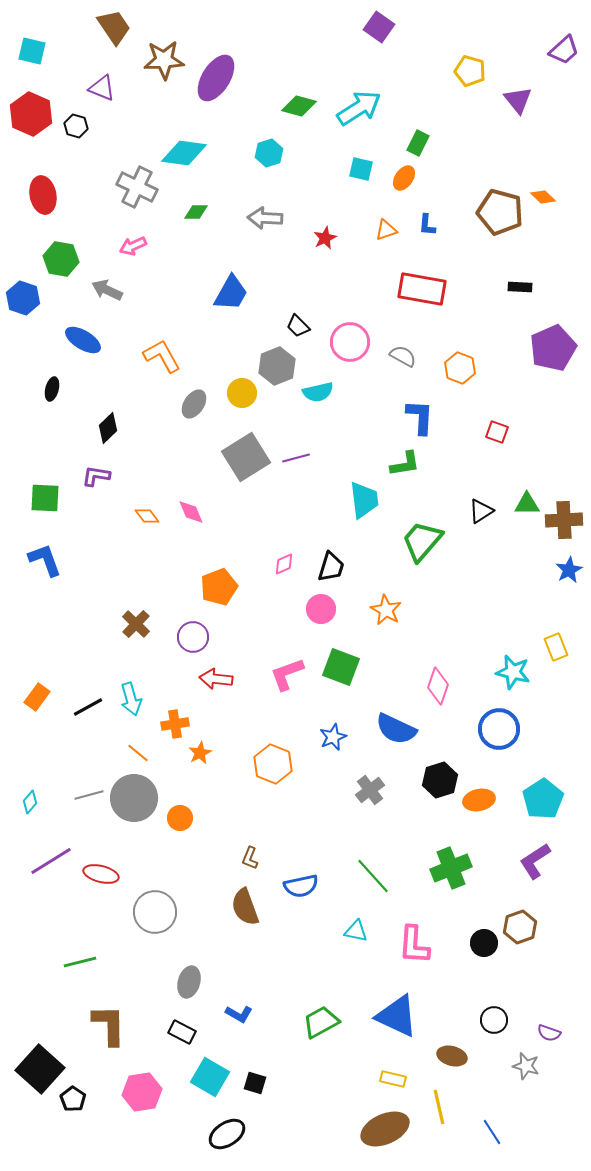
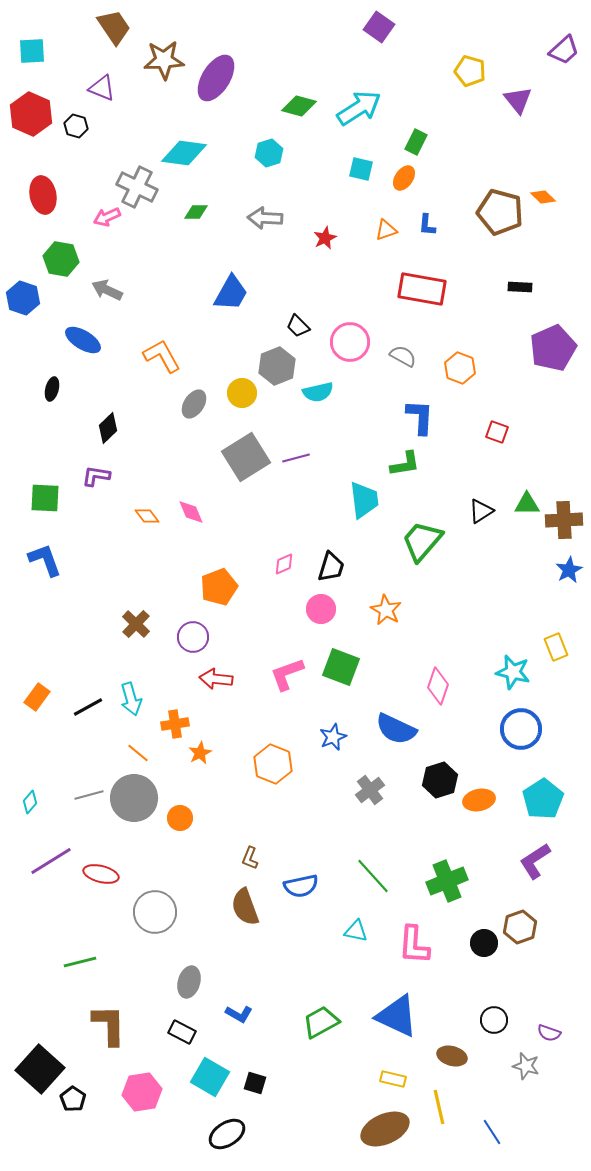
cyan square at (32, 51): rotated 16 degrees counterclockwise
green rectangle at (418, 143): moved 2 px left, 1 px up
pink arrow at (133, 246): moved 26 px left, 29 px up
blue circle at (499, 729): moved 22 px right
green cross at (451, 868): moved 4 px left, 13 px down
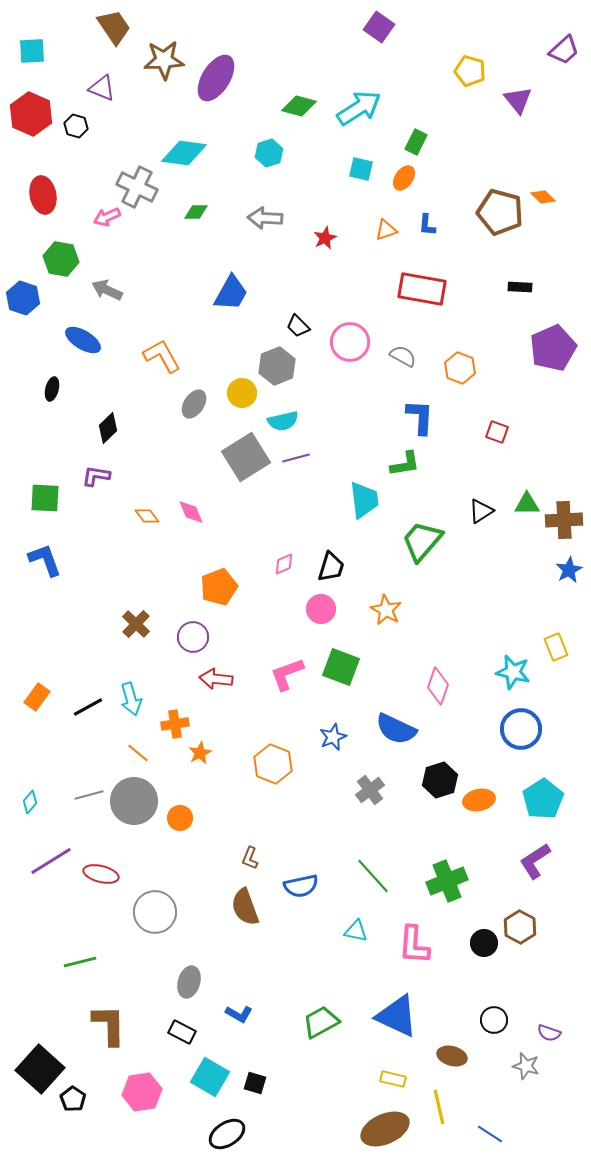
cyan semicircle at (318, 392): moved 35 px left, 29 px down
gray circle at (134, 798): moved 3 px down
brown hexagon at (520, 927): rotated 12 degrees counterclockwise
blue line at (492, 1132): moved 2 px left, 2 px down; rotated 24 degrees counterclockwise
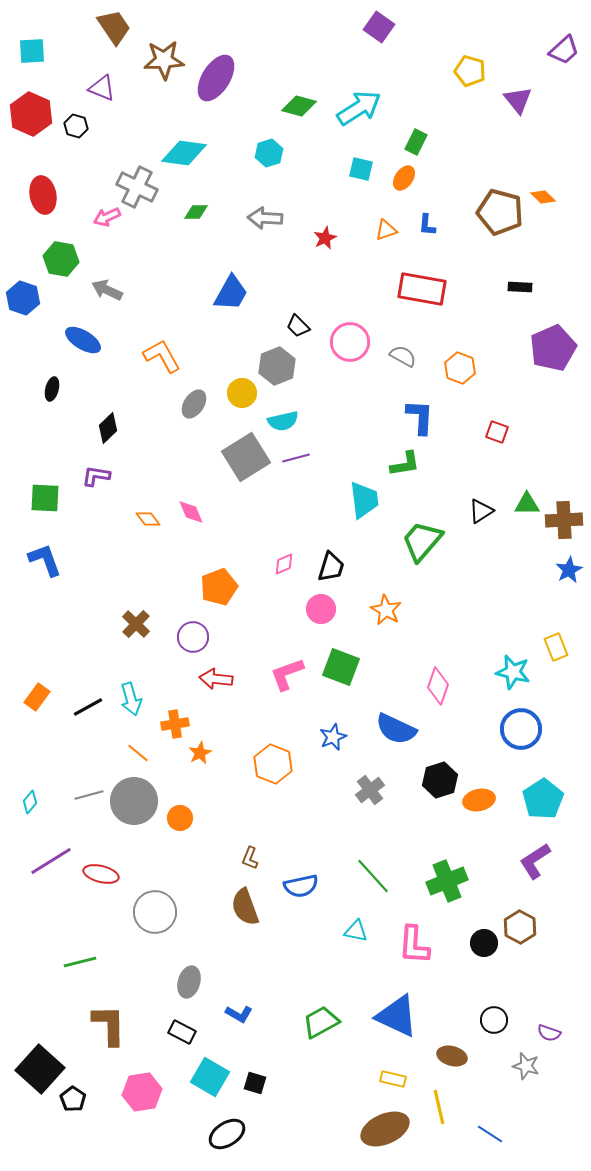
orange diamond at (147, 516): moved 1 px right, 3 px down
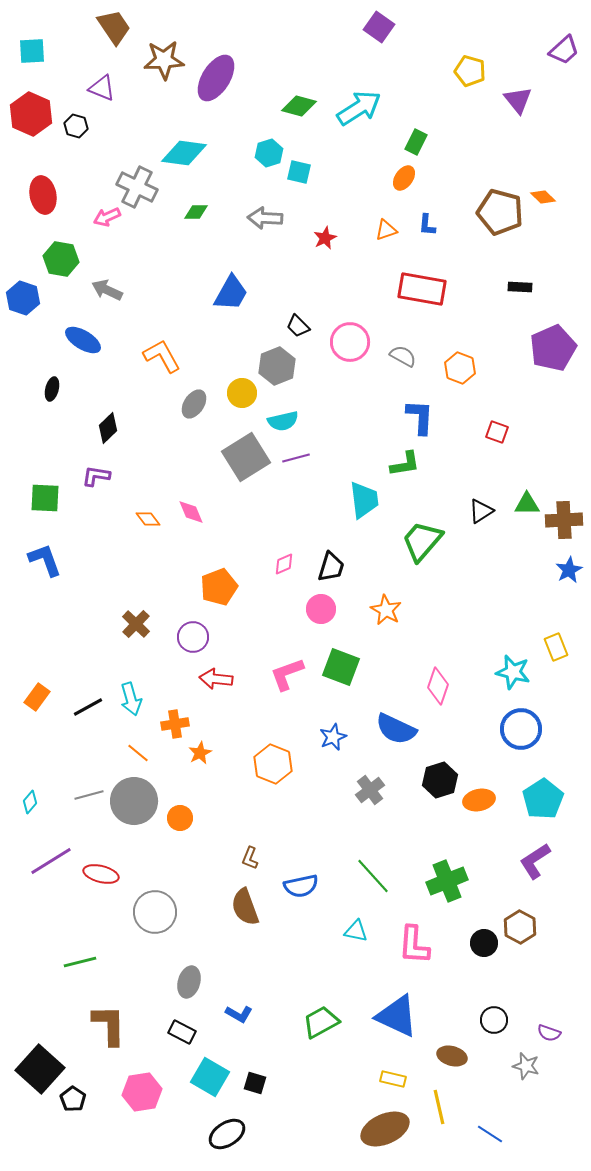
cyan square at (361, 169): moved 62 px left, 3 px down
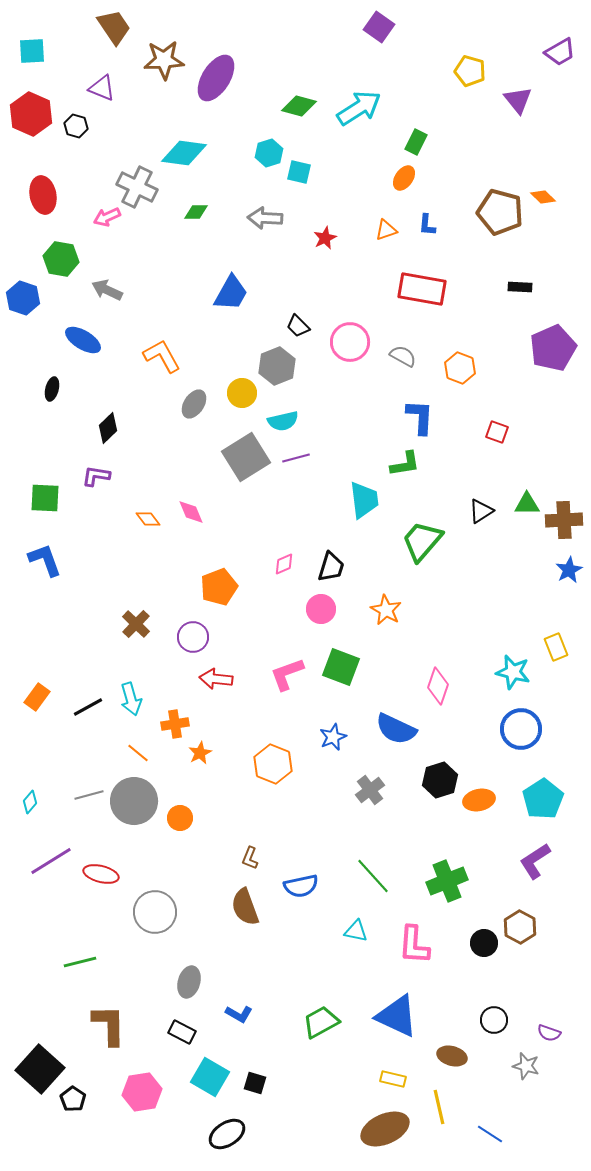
purple trapezoid at (564, 50): moved 4 px left, 2 px down; rotated 12 degrees clockwise
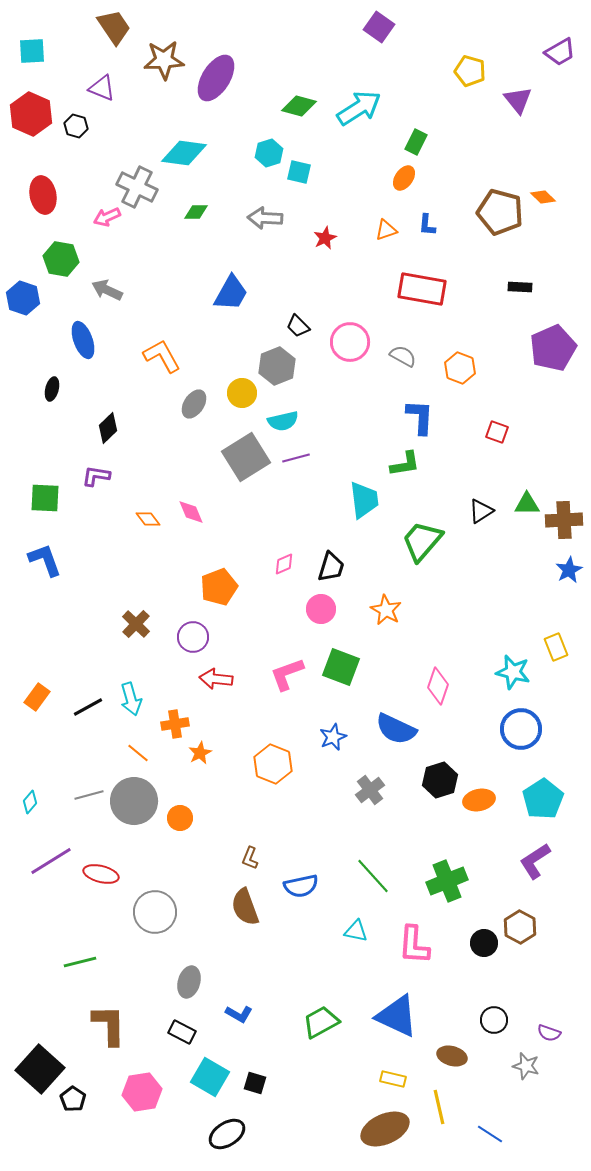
blue ellipse at (83, 340): rotated 39 degrees clockwise
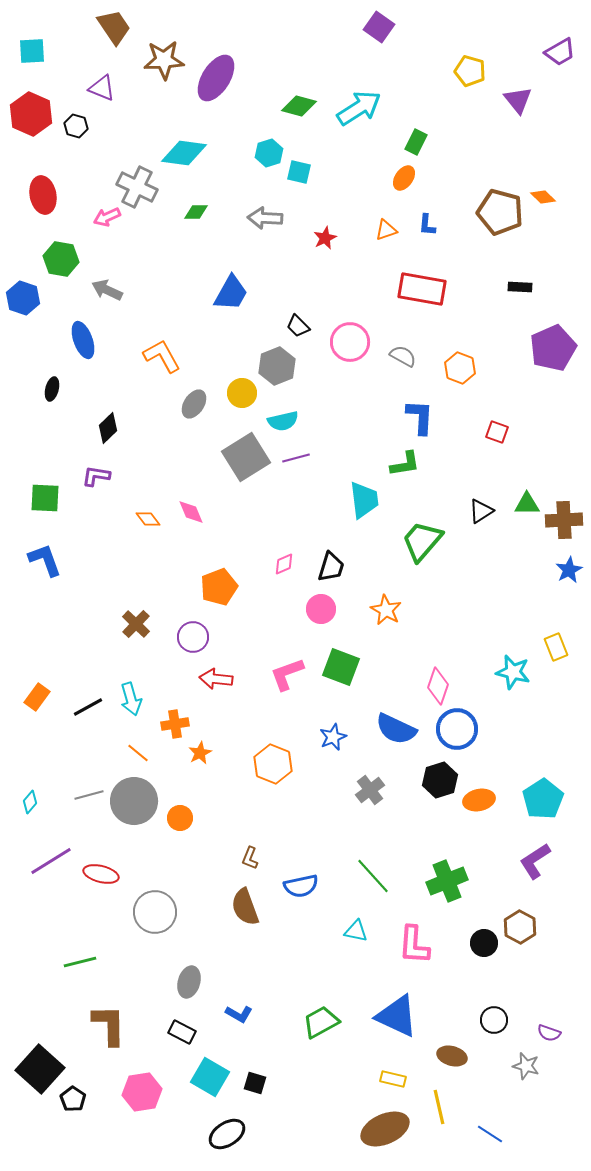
blue circle at (521, 729): moved 64 px left
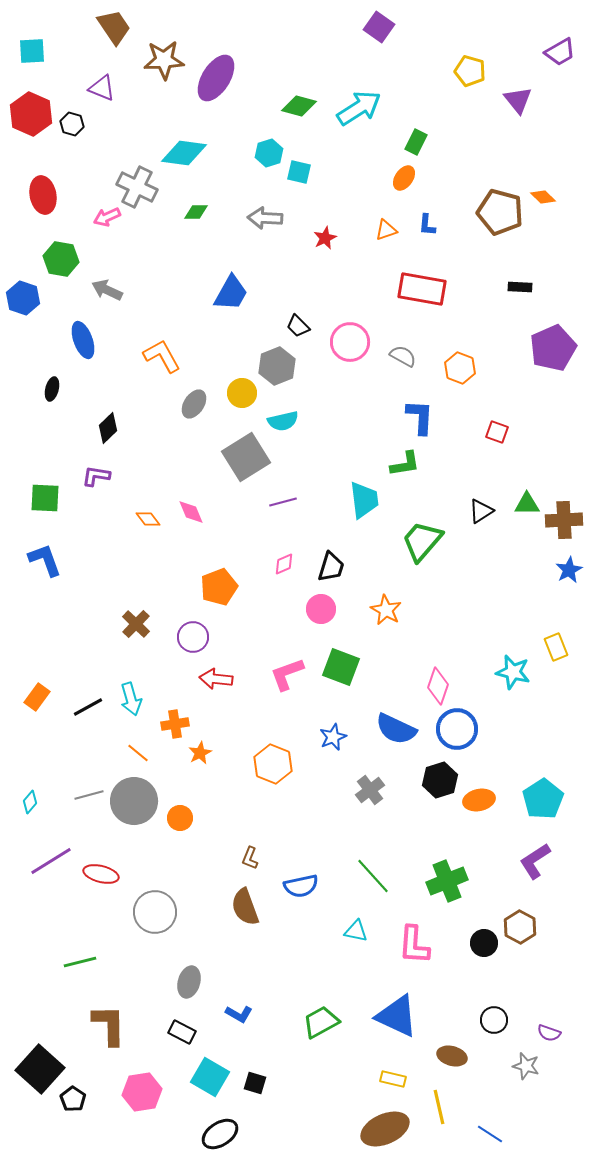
black hexagon at (76, 126): moved 4 px left, 2 px up
purple line at (296, 458): moved 13 px left, 44 px down
black ellipse at (227, 1134): moved 7 px left
